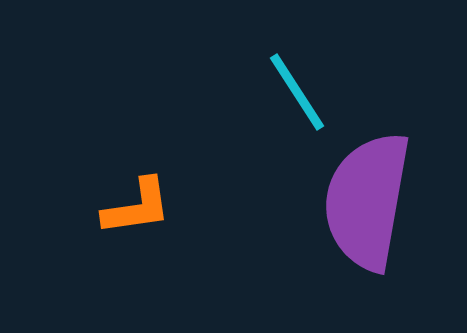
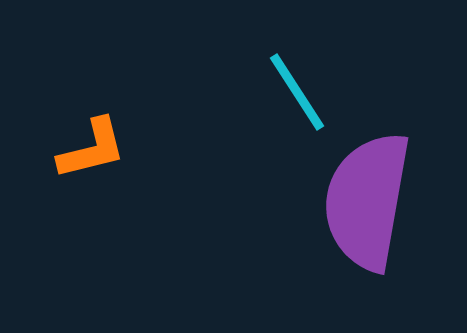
orange L-shape: moved 45 px left, 58 px up; rotated 6 degrees counterclockwise
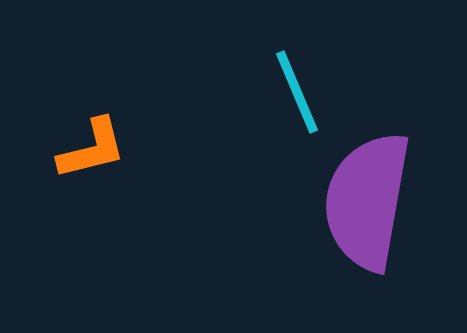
cyan line: rotated 10 degrees clockwise
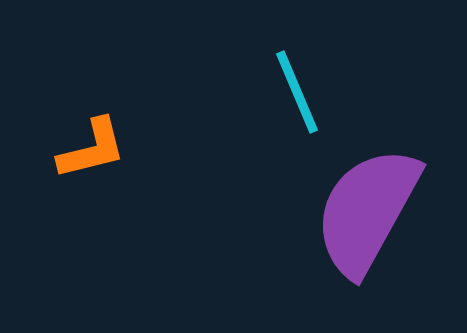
purple semicircle: moved 10 px down; rotated 19 degrees clockwise
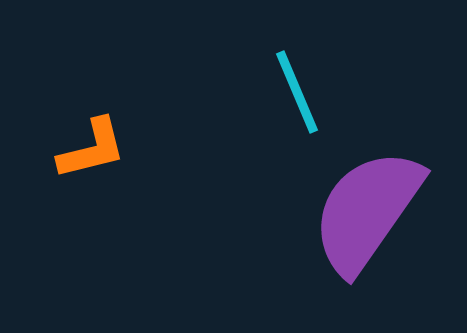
purple semicircle: rotated 6 degrees clockwise
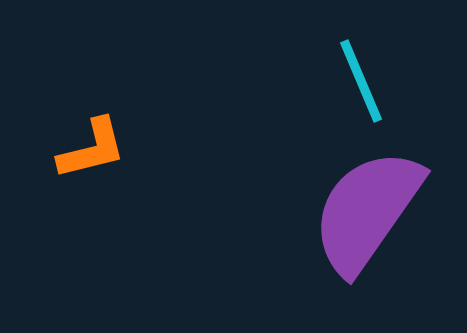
cyan line: moved 64 px right, 11 px up
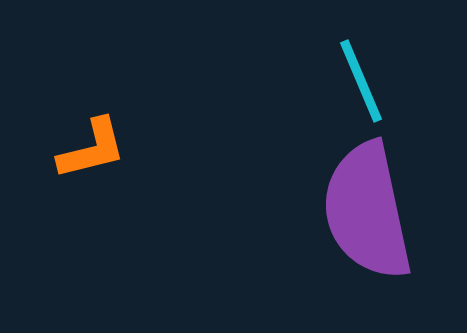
purple semicircle: rotated 47 degrees counterclockwise
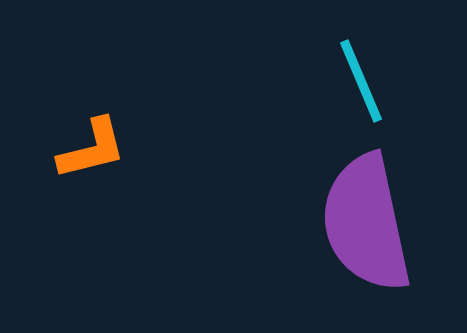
purple semicircle: moved 1 px left, 12 px down
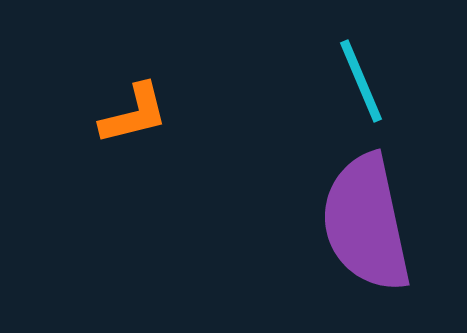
orange L-shape: moved 42 px right, 35 px up
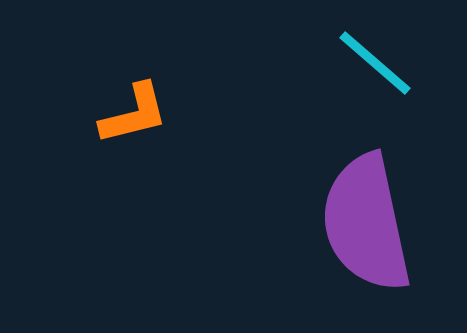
cyan line: moved 14 px right, 18 px up; rotated 26 degrees counterclockwise
